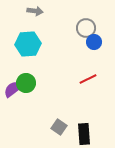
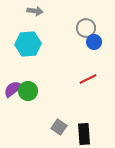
green circle: moved 2 px right, 8 px down
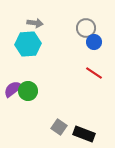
gray arrow: moved 12 px down
red line: moved 6 px right, 6 px up; rotated 60 degrees clockwise
black rectangle: rotated 65 degrees counterclockwise
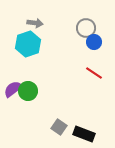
cyan hexagon: rotated 15 degrees counterclockwise
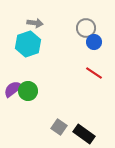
black rectangle: rotated 15 degrees clockwise
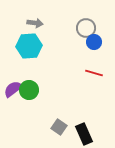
cyan hexagon: moved 1 px right, 2 px down; rotated 15 degrees clockwise
red line: rotated 18 degrees counterclockwise
green circle: moved 1 px right, 1 px up
black rectangle: rotated 30 degrees clockwise
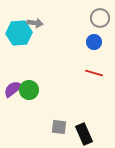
gray circle: moved 14 px right, 10 px up
cyan hexagon: moved 10 px left, 13 px up
gray square: rotated 28 degrees counterclockwise
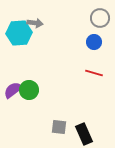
purple semicircle: moved 1 px down
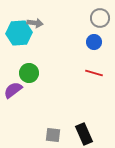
green circle: moved 17 px up
gray square: moved 6 px left, 8 px down
